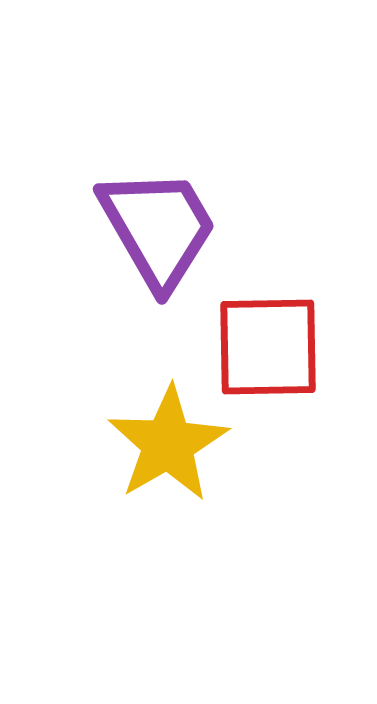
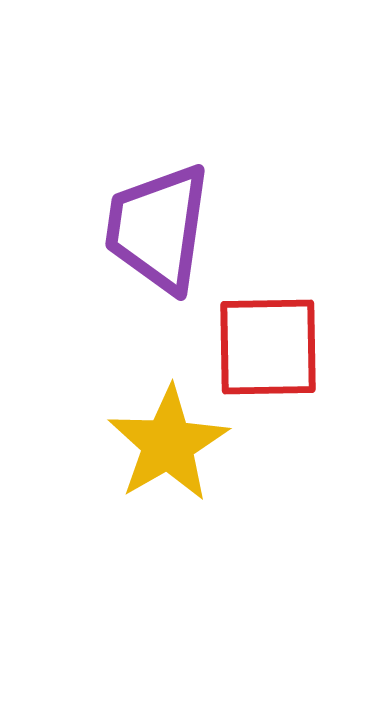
purple trapezoid: rotated 142 degrees counterclockwise
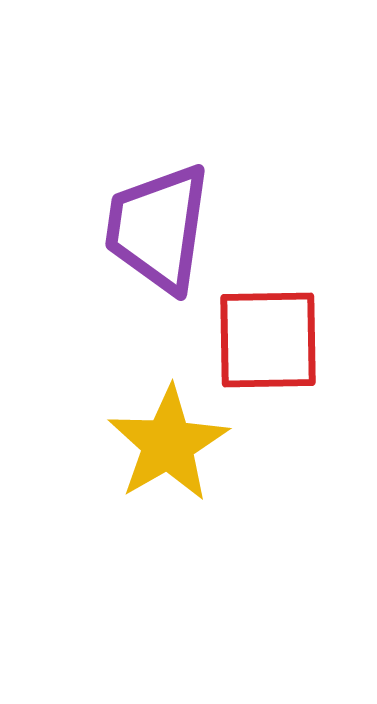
red square: moved 7 px up
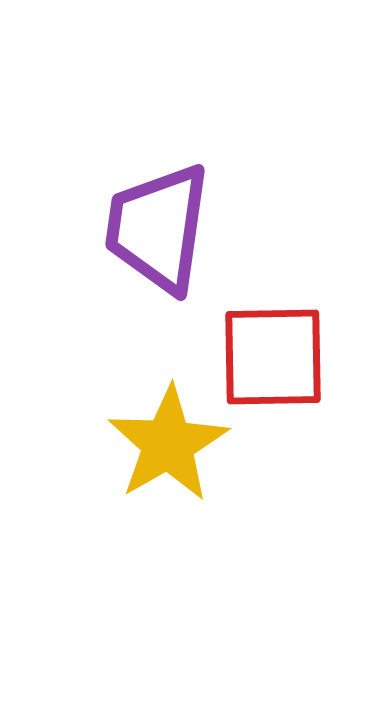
red square: moved 5 px right, 17 px down
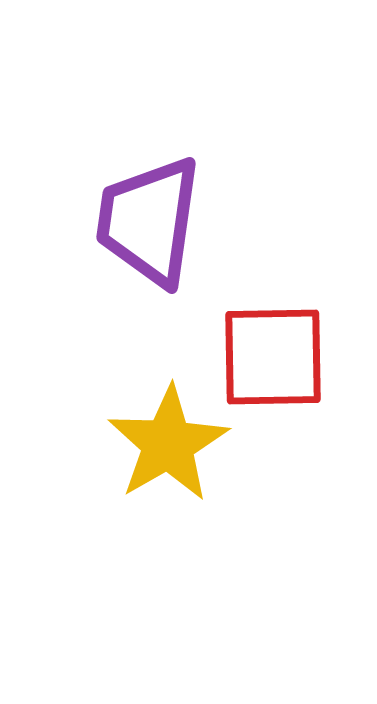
purple trapezoid: moved 9 px left, 7 px up
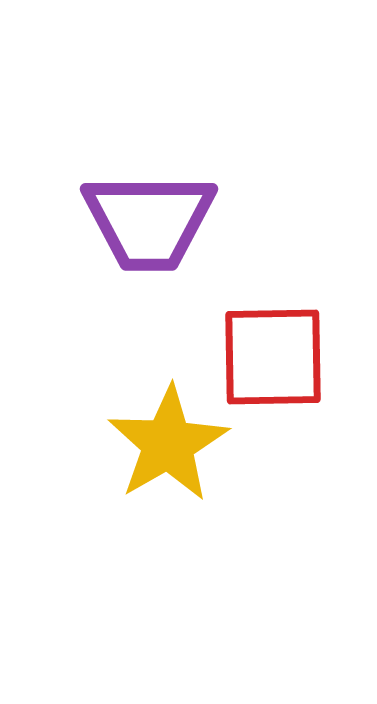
purple trapezoid: rotated 98 degrees counterclockwise
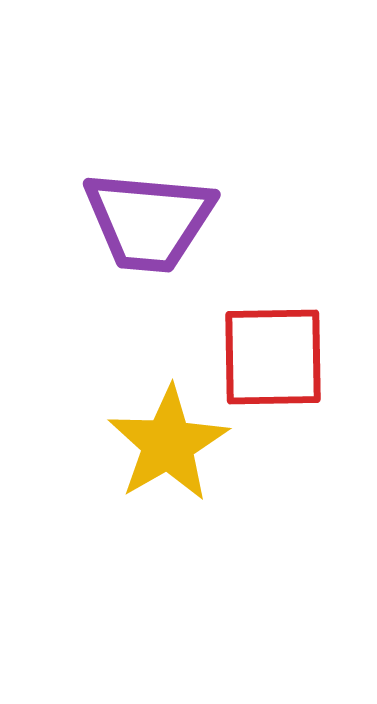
purple trapezoid: rotated 5 degrees clockwise
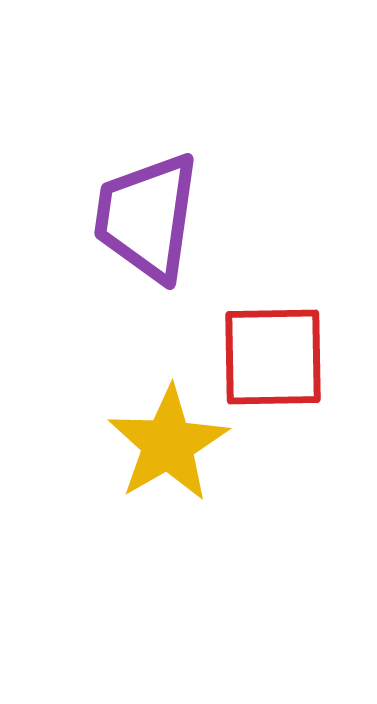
purple trapezoid: moved 2 px left, 4 px up; rotated 93 degrees clockwise
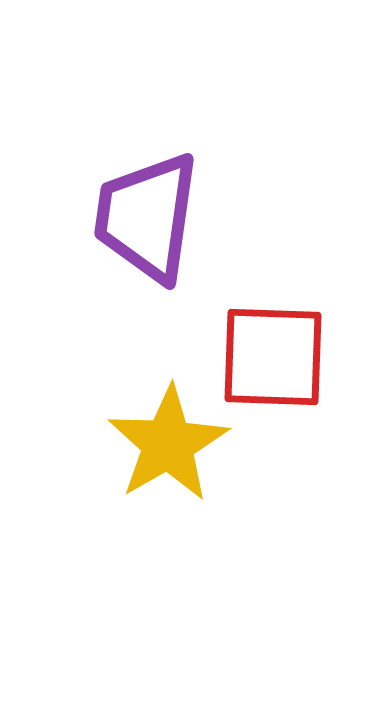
red square: rotated 3 degrees clockwise
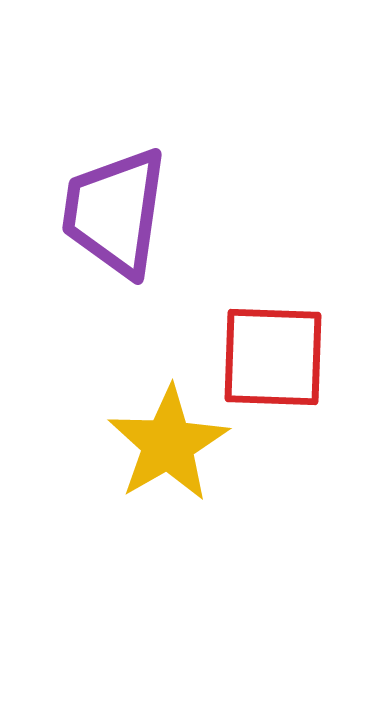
purple trapezoid: moved 32 px left, 5 px up
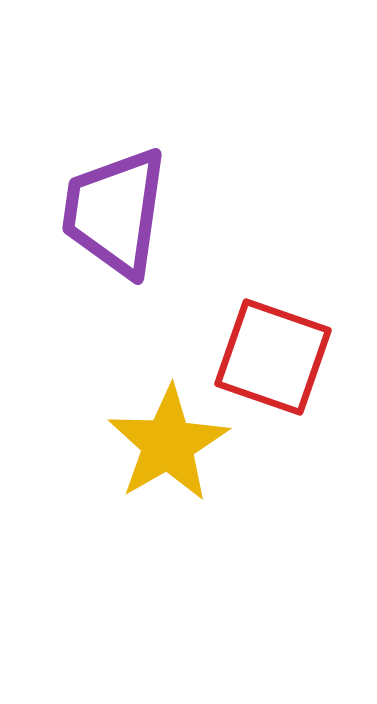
red square: rotated 17 degrees clockwise
